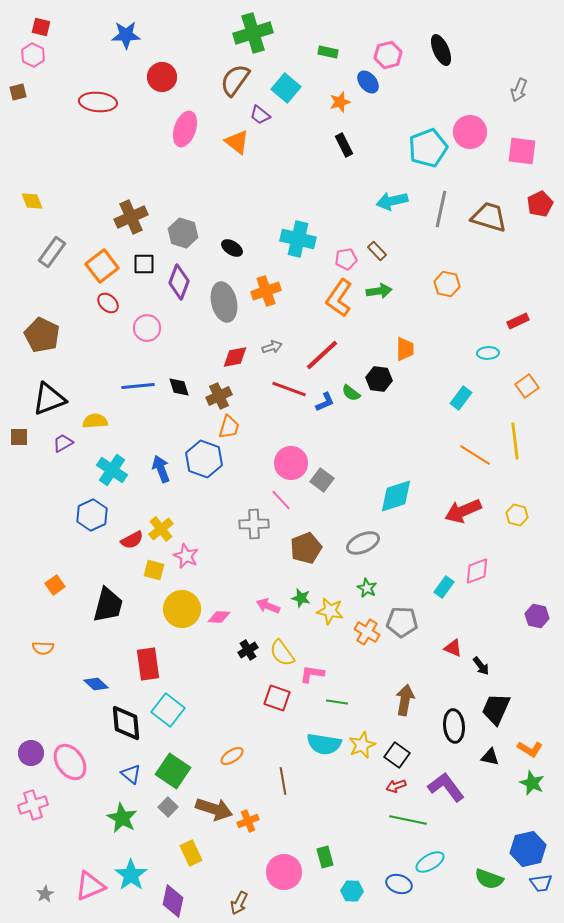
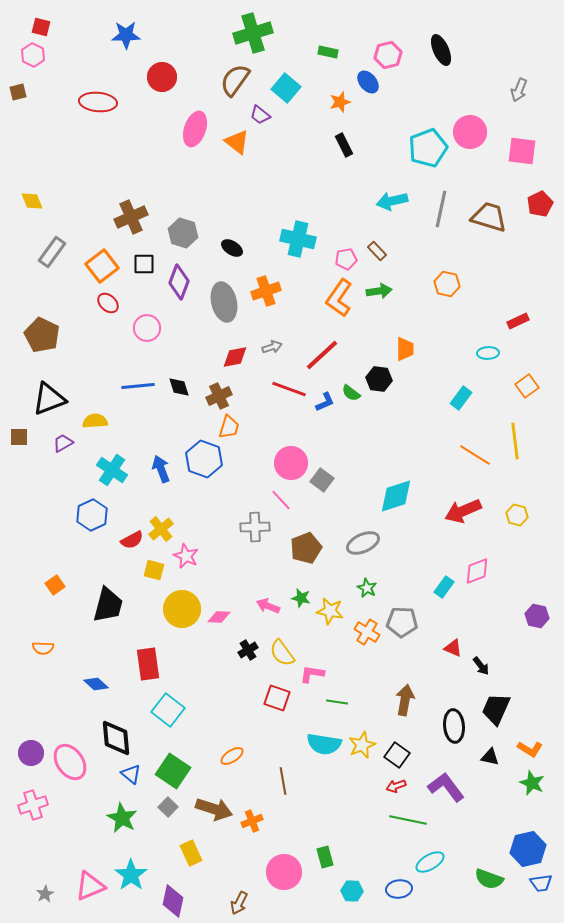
pink ellipse at (185, 129): moved 10 px right
gray cross at (254, 524): moved 1 px right, 3 px down
black diamond at (126, 723): moved 10 px left, 15 px down
orange cross at (248, 821): moved 4 px right
blue ellipse at (399, 884): moved 5 px down; rotated 25 degrees counterclockwise
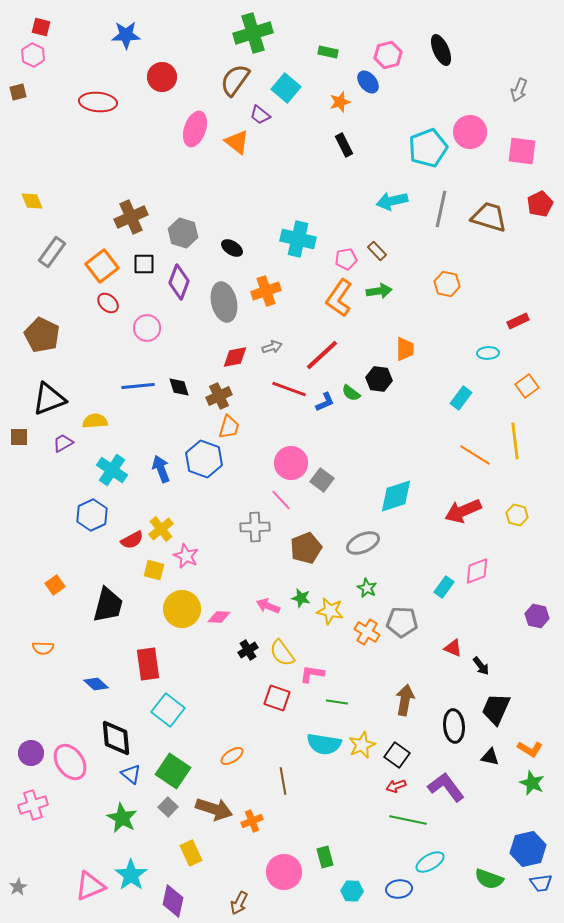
gray star at (45, 894): moved 27 px left, 7 px up
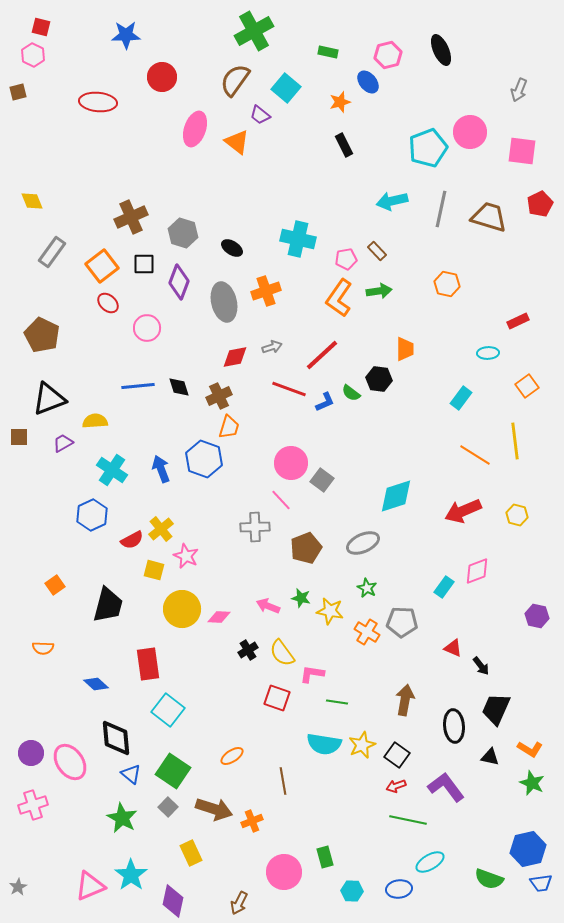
green cross at (253, 33): moved 1 px right, 2 px up; rotated 12 degrees counterclockwise
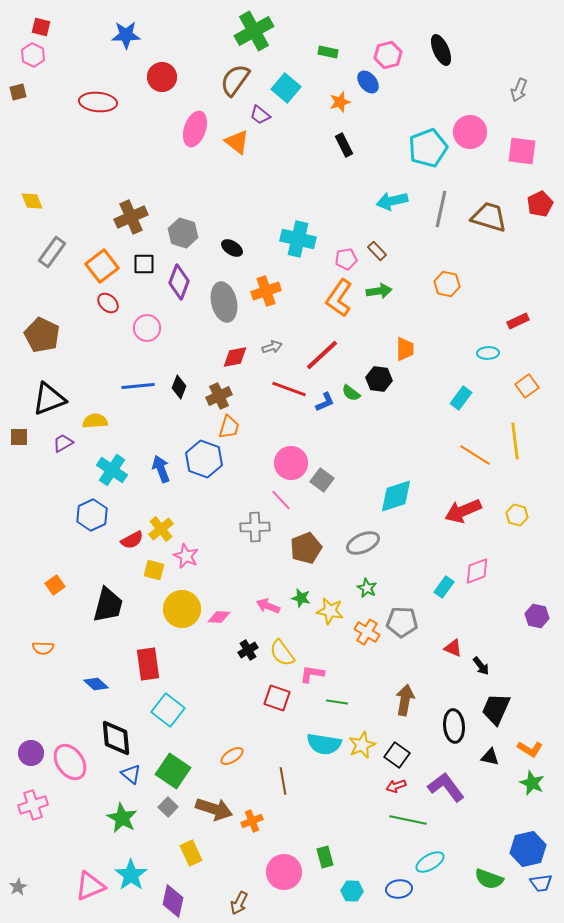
black diamond at (179, 387): rotated 40 degrees clockwise
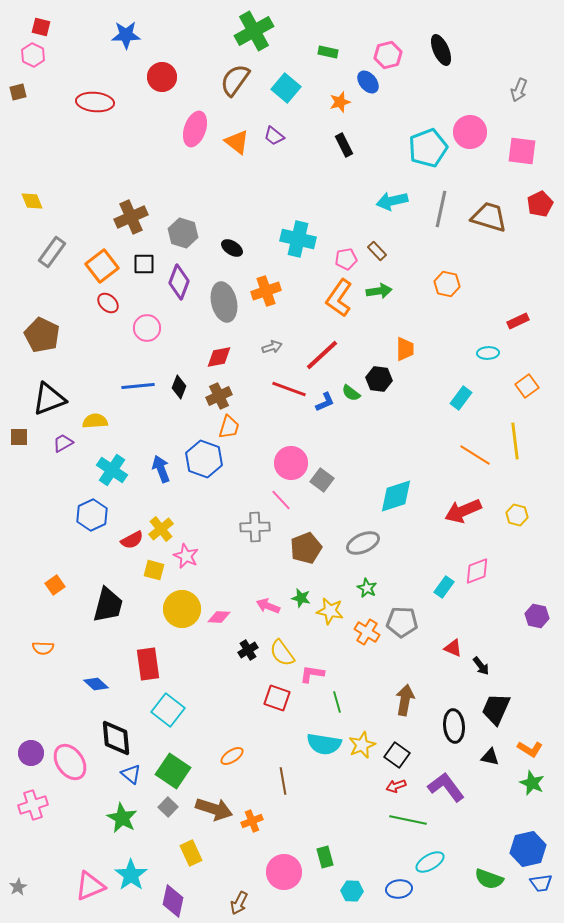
red ellipse at (98, 102): moved 3 px left
purple trapezoid at (260, 115): moved 14 px right, 21 px down
red diamond at (235, 357): moved 16 px left
green line at (337, 702): rotated 65 degrees clockwise
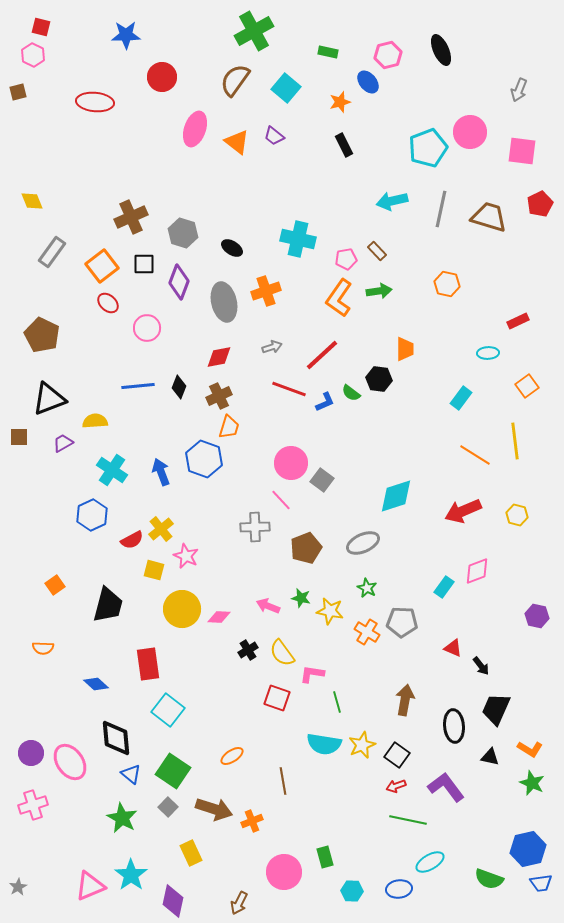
blue arrow at (161, 469): moved 3 px down
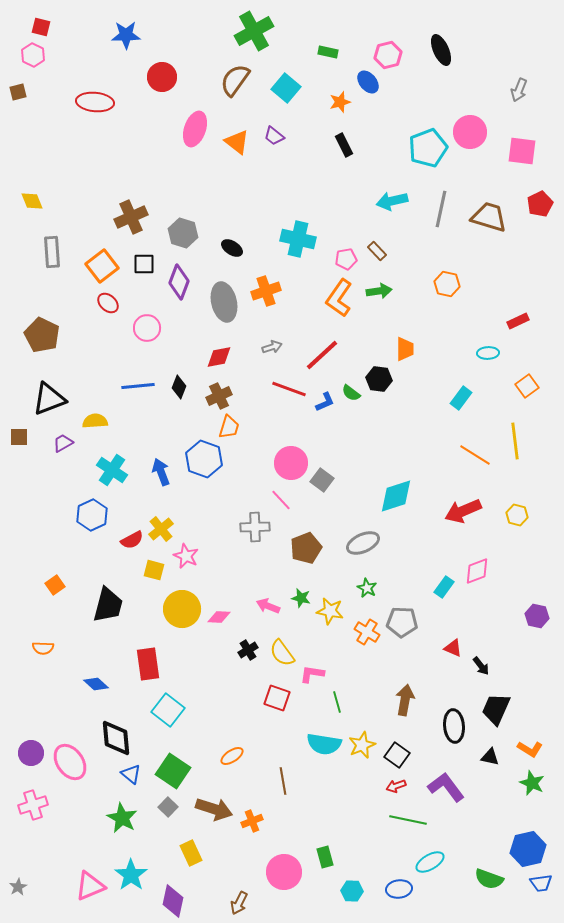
gray rectangle at (52, 252): rotated 40 degrees counterclockwise
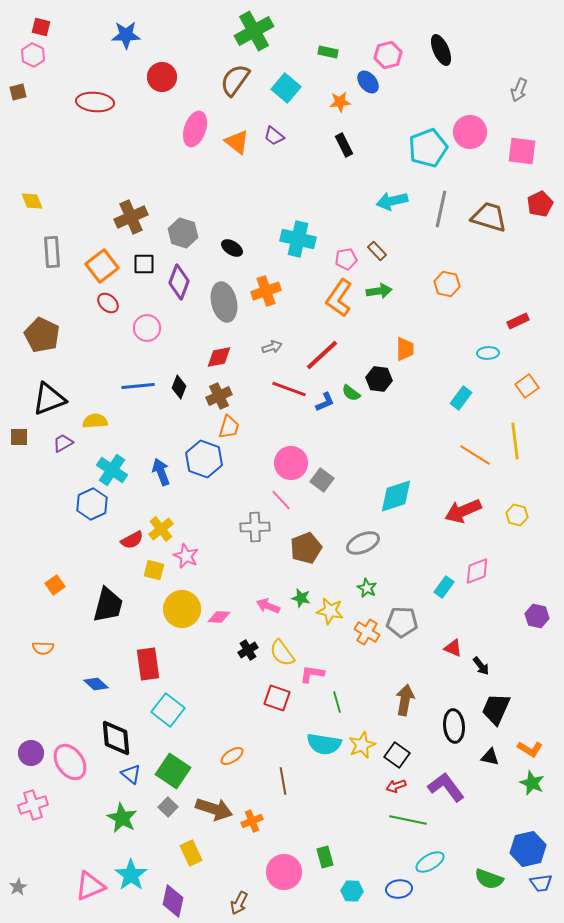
orange star at (340, 102): rotated 10 degrees clockwise
blue hexagon at (92, 515): moved 11 px up
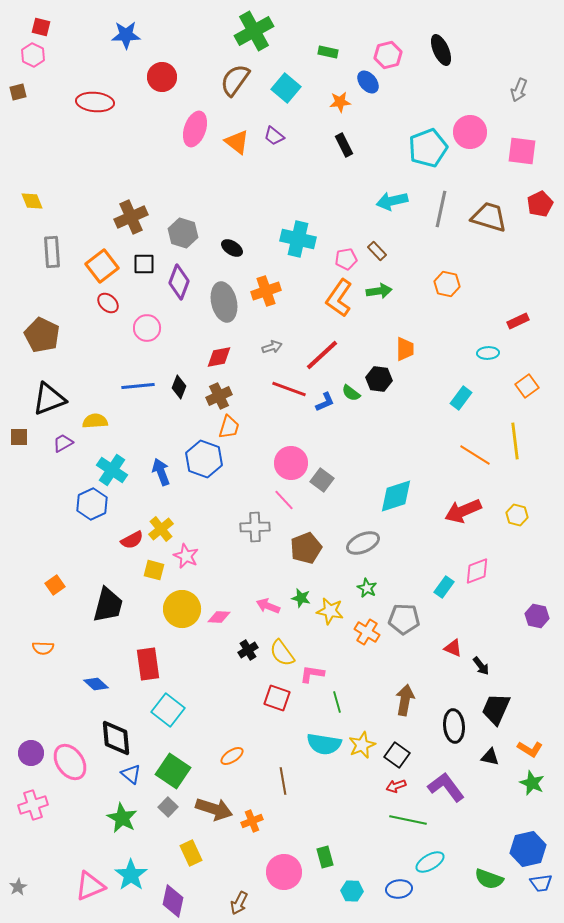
pink line at (281, 500): moved 3 px right
gray pentagon at (402, 622): moved 2 px right, 3 px up
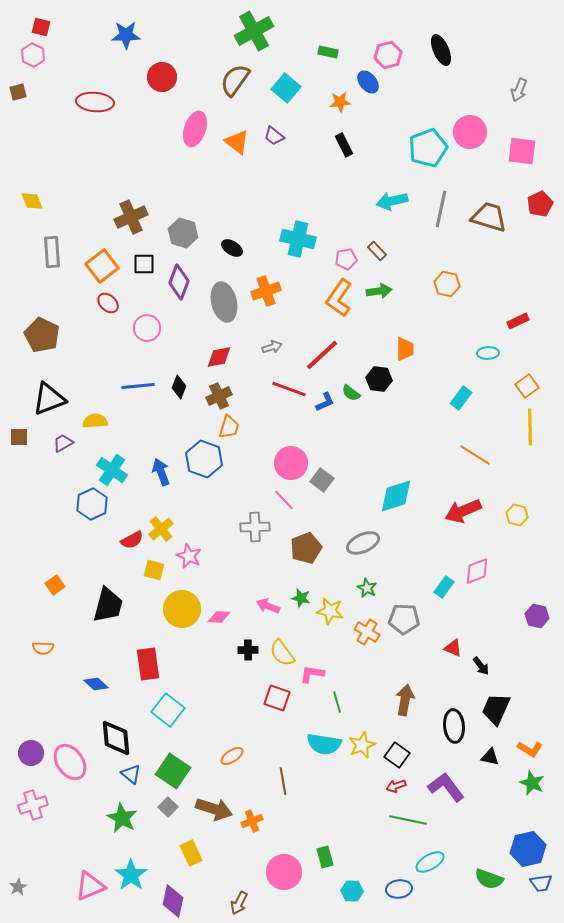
yellow line at (515, 441): moved 15 px right, 14 px up; rotated 6 degrees clockwise
pink star at (186, 556): moved 3 px right
black cross at (248, 650): rotated 30 degrees clockwise
